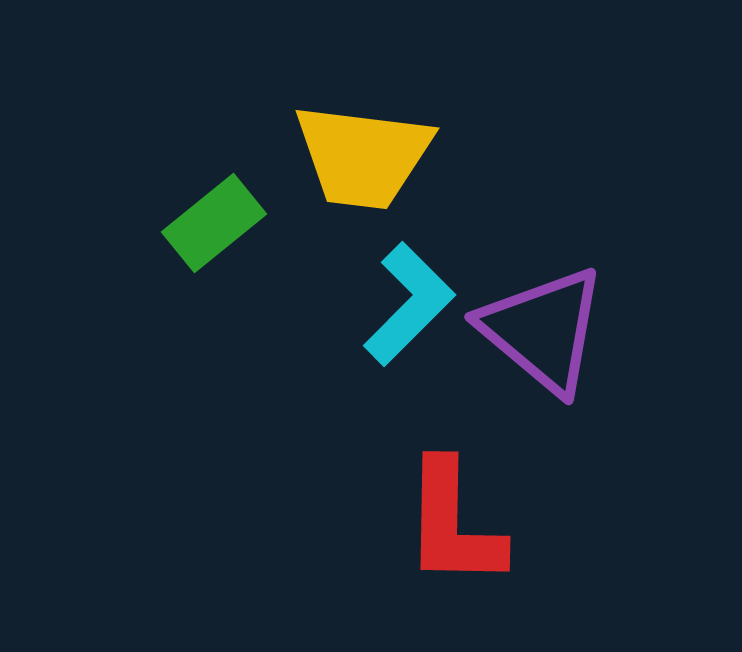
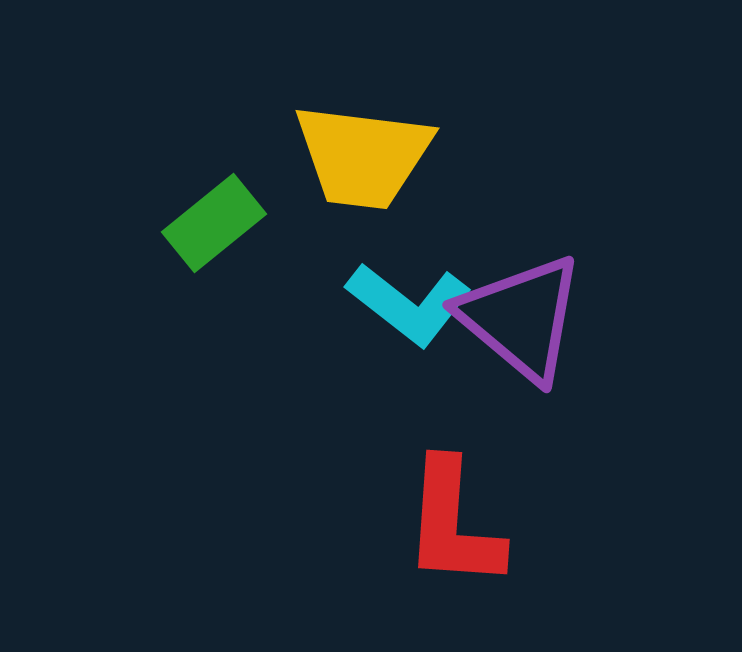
cyan L-shape: rotated 83 degrees clockwise
purple triangle: moved 22 px left, 12 px up
red L-shape: rotated 3 degrees clockwise
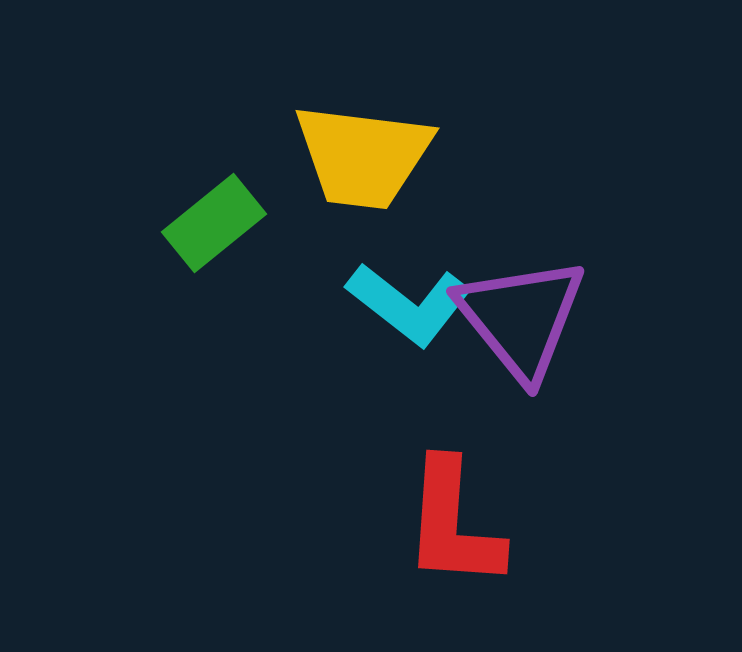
purple triangle: rotated 11 degrees clockwise
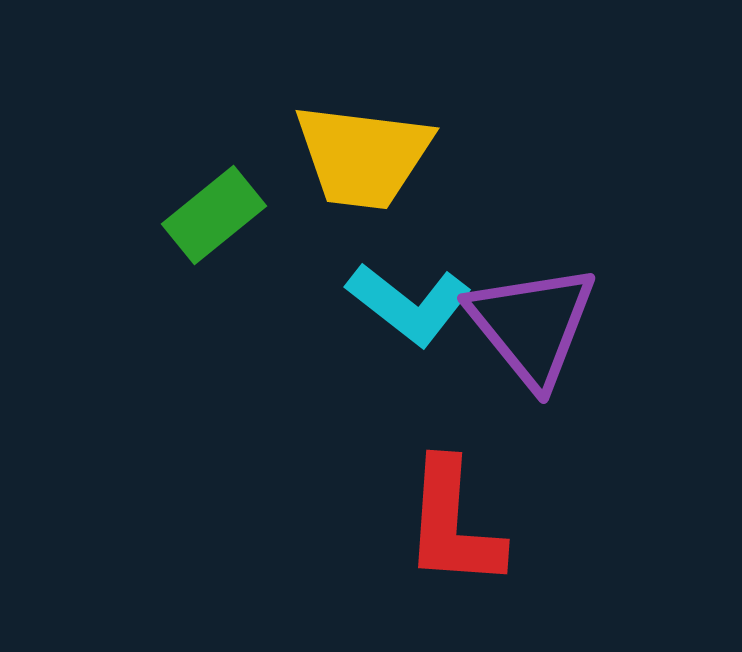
green rectangle: moved 8 px up
purple triangle: moved 11 px right, 7 px down
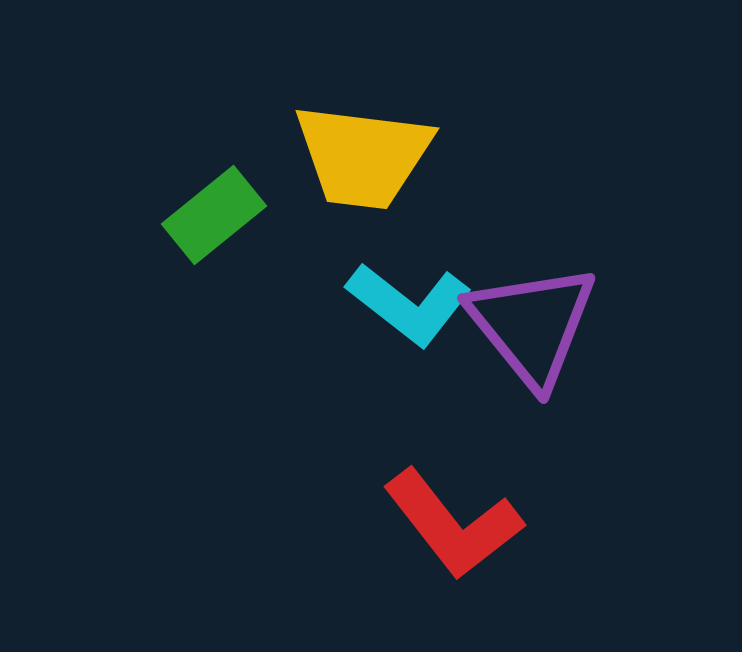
red L-shape: rotated 42 degrees counterclockwise
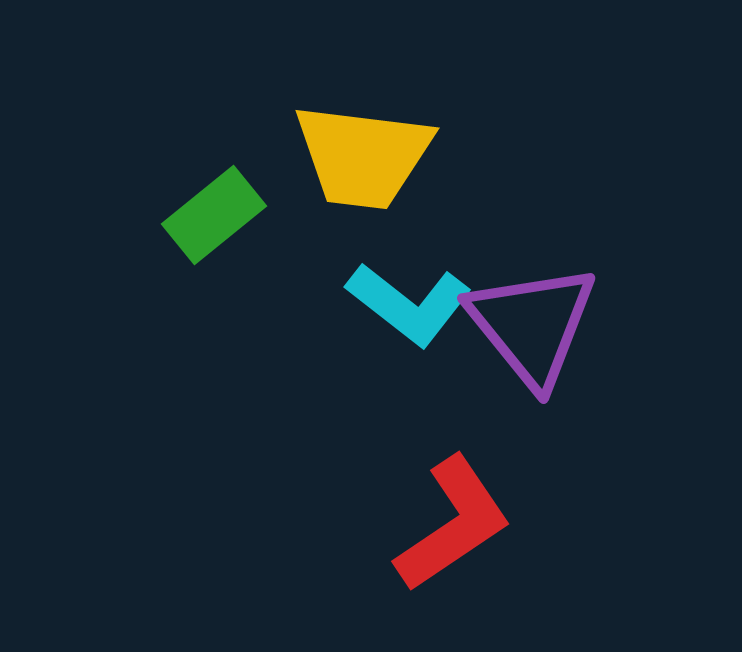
red L-shape: rotated 86 degrees counterclockwise
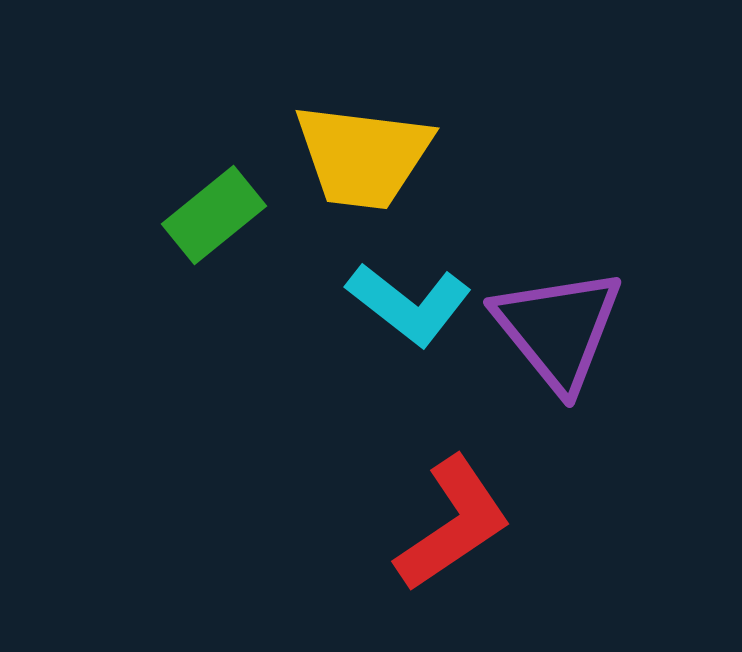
purple triangle: moved 26 px right, 4 px down
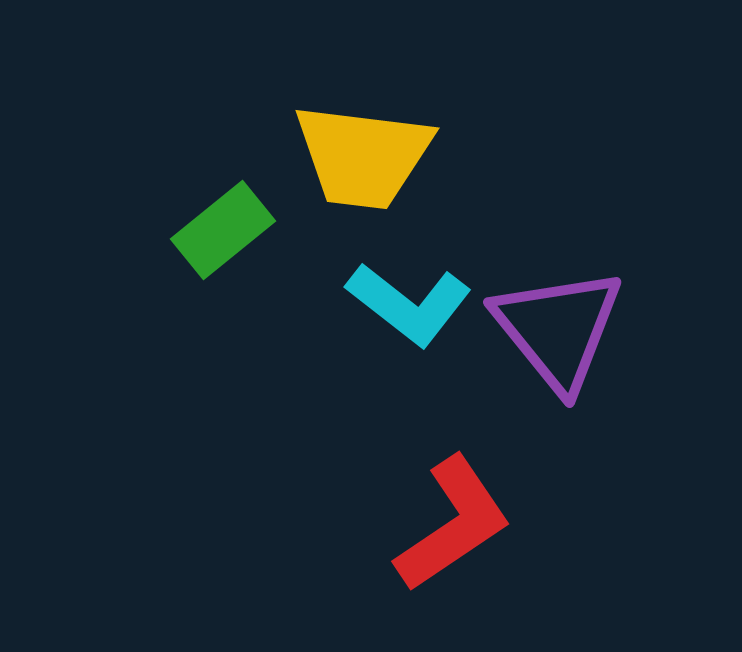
green rectangle: moved 9 px right, 15 px down
